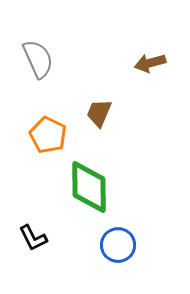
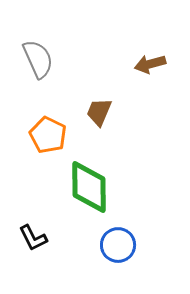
brown arrow: moved 1 px down
brown trapezoid: moved 1 px up
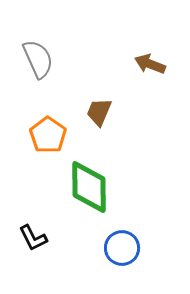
brown arrow: rotated 36 degrees clockwise
orange pentagon: rotated 9 degrees clockwise
blue circle: moved 4 px right, 3 px down
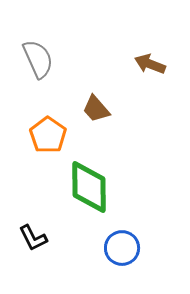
brown trapezoid: moved 3 px left, 3 px up; rotated 64 degrees counterclockwise
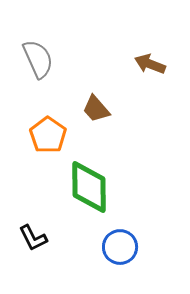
blue circle: moved 2 px left, 1 px up
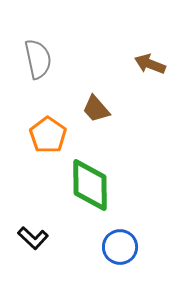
gray semicircle: rotated 12 degrees clockwise
green diamond: moved 1 px right, 2 px up
black L-shape: rotated 20 degrees counterclockwise
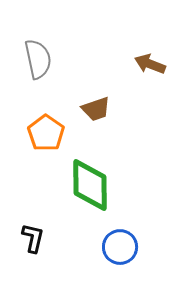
brown trapezoid: rotated 68 degrees counterclockwise
orange pentagon: moved 2 px left, 2 px up
black L-shape: rotated 120 degrees counterclockwise
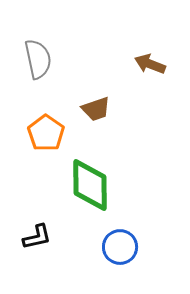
black L-shape: moved 4 px right, 1 px up; rotated 64 degrees clockwise
